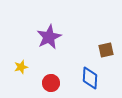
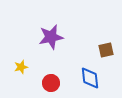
purple star: moved 2 px right; rotated 15 degrees clockwise
blue diamond: rotated 10 degrees counterclockwise
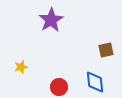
purple star: moved 17 px up; rotated 20 degrees counterclockwise
blue diamond: moved 5 px right, 4 px down
red circle: moved 8 px right, 4 px down
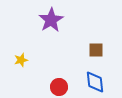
brown square: moved 10 px left; rotated 14 degrees clockwise
yellow star: moved 7 px up
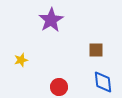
blue diamond: moved 8 px right
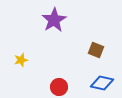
purple star: moved 3 px right
brown square: rotated 21 degrees clockwise
blue diamond: moved 1 px left, 1 px down; rotated 70 degrees counterclockwise
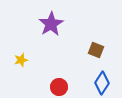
purple star: moved 3 px left, 4 px down
blue diamond: rotated 70 degrees counterclockwise
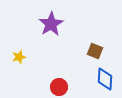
brown square: moved 1 px left, 1 px down
yellow star: moved 2 px left, 3 px up
blue diamond: moved 3 px right, 4 px up; rotated 30 degrees counterclockwise
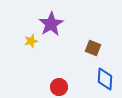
brown square: moved 2 px left, 3 px up
yellow star: moved 12 px right, 16 px up
